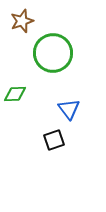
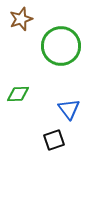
brown star: moved 1 px left, 2 px up
green circle: moved 8 px right, 7 px up
green diamond: moved 3 px right
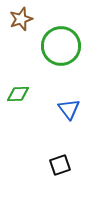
black square: moved 6 px right, 25 px down
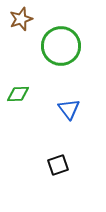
black square: moved 2 px left
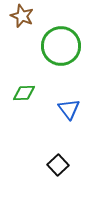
brown star: moved 1 px right, 3 px up; rotated 30 degrees counterclockwise
green diamond: moved 6 px right, 1 px up
black square: rotated 25 degrees counterclockwise
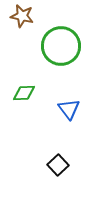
brown star: rotated 10 degrees counterclockwise
